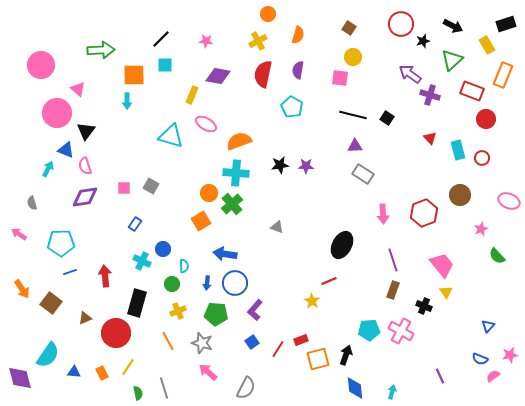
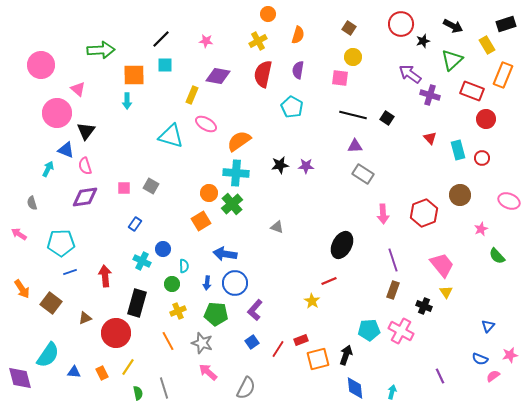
orange semicircle at (239, 141): rotated 15 degrees counterclockwise
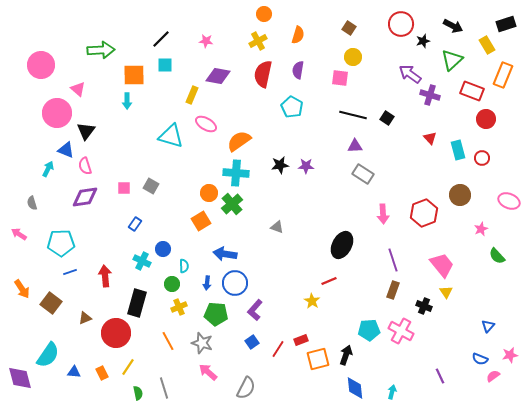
orange circle at (268, 14): moved 4 px left
yellow cross at (178, 311): moved 1 px right, 4 px up
